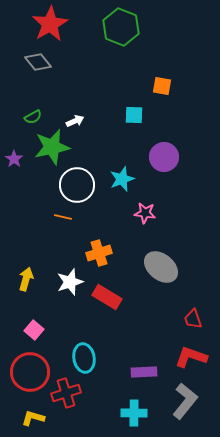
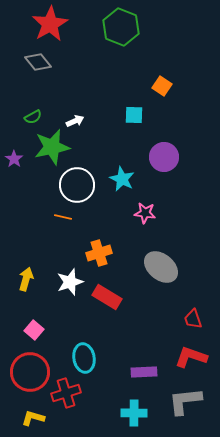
orange square: rotated 24 degrees clockwise
cyan star: rotated 25 degrees counterclockwise
gray L-shape: rotated 135 degrees counterclockwise
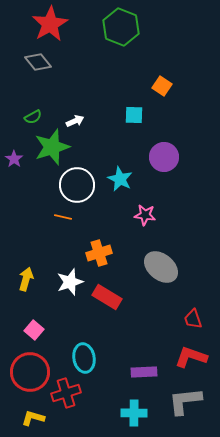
green star: rotated 6 degrees counterclockwise
cyan star: moved 2 px left
pink star: moved 2 px down
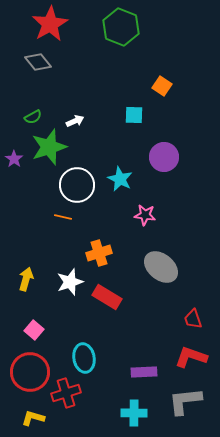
green star: moved 3 px left
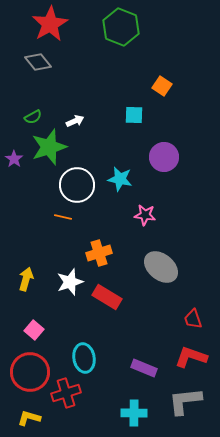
cyan star: rotated 15 degrees counterclockwise
purple rectangle: moved 4 px up; rotated 25 degrees clockwise
yellow L-shape: moved 4 px left
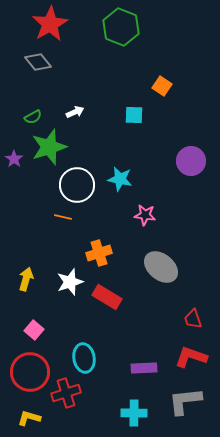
white arrow: moved 9 px up
purple circle: moved 27 px right, 4 px down
purple rectangle: rotated 25 degrees counterclockwise
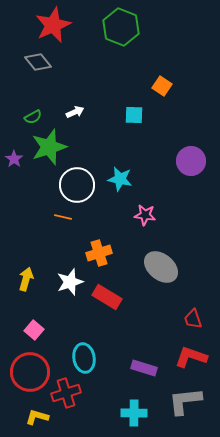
red star: moved 3 px right, 1 px down; rotated 6 degrees clockwise
purple rectangle: rotated 20 degrees clockwise
yellow L-shape: moved 8 px right, 1 px up
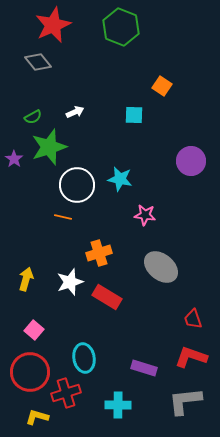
cyan cross: moved 16 px left, 8 px up
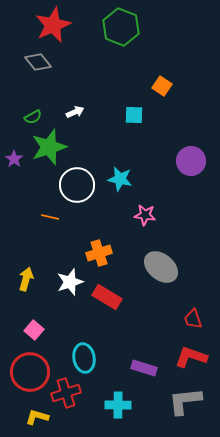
orange line: moved 13 px left
